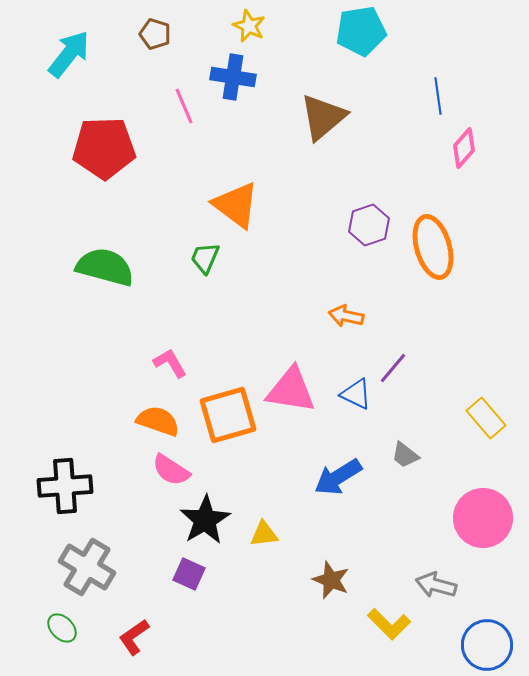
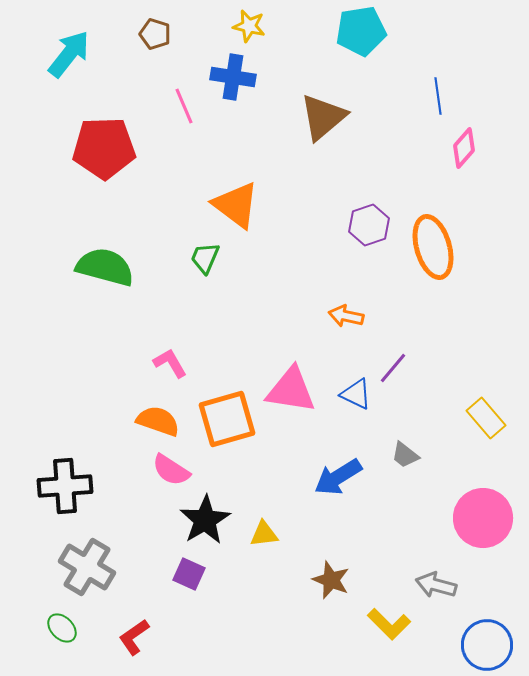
yellow star: rotated 12 degrees counterclockwise
orange square: moved 1 px left, 4 px down
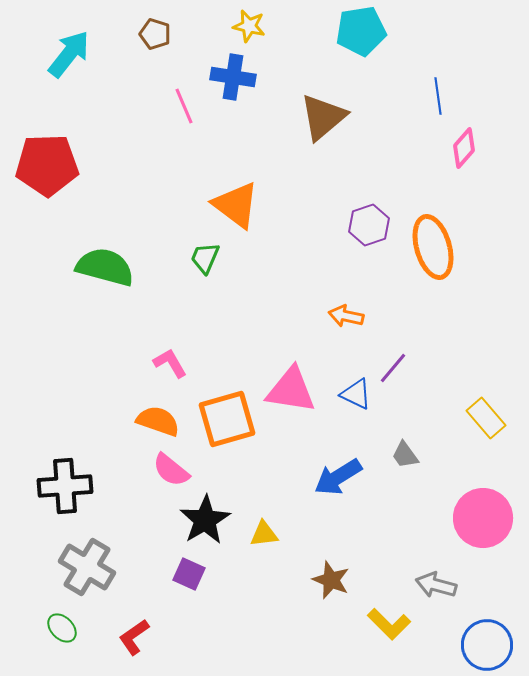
red pentagon: moved 57 px left, 17 px down
gray trapezoid: rotated 16 degrees clockwise
pink semicircle: rotated 6 degrees clockwise
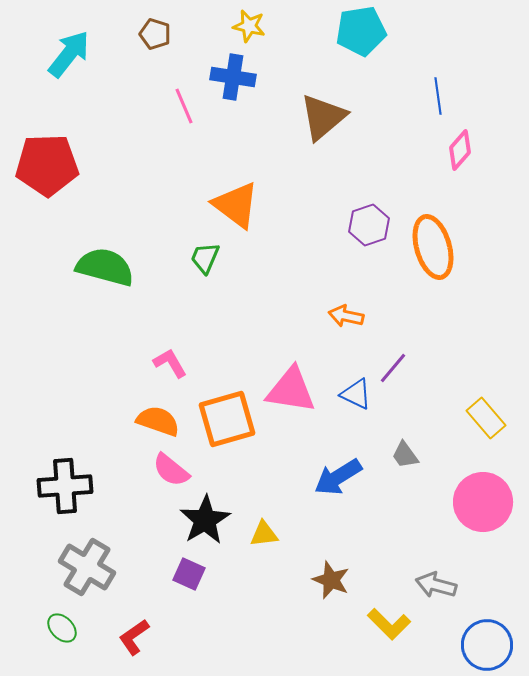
pink diamond: moved 4 px left, 2 px down
pink circle: moved 16 px up
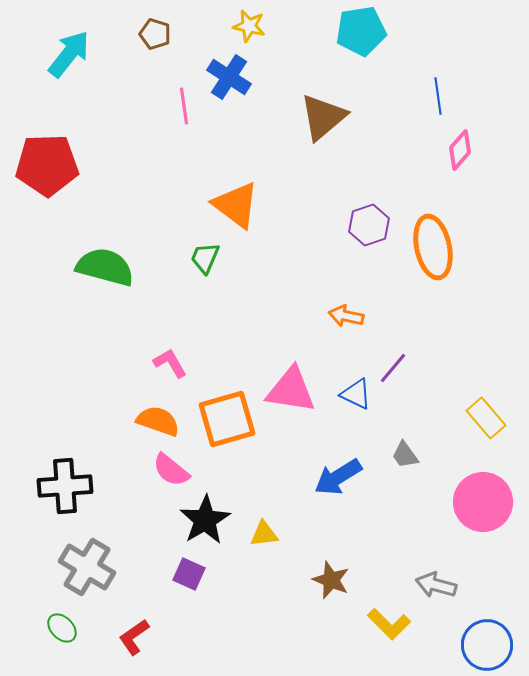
blue cross: moved 4 px left; rotated 24 degrees clockwise
pink line: rotated 15 degrees clockwise
orange ellipse: rotated 4 degrees clockwise
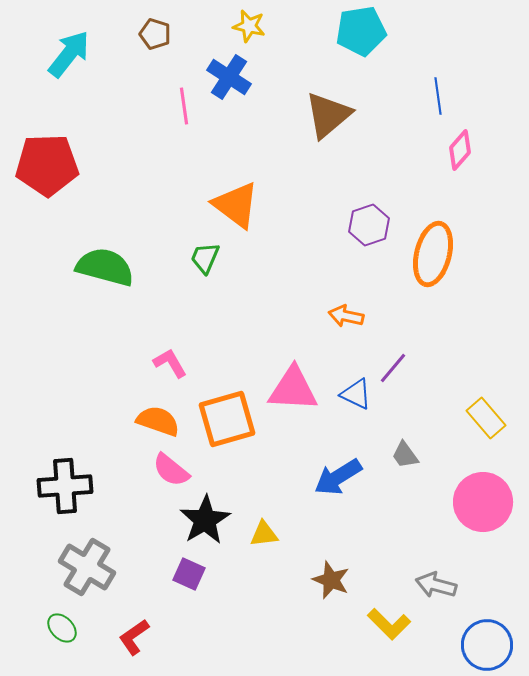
brown triangle: moved 5 px right, 2 px up
orange ellipse: moved 7 px down; rotated 26 degrees clockwise
pink triangle: moved 2 px right, 1 px up; rotated 6 degrees counterclockwise
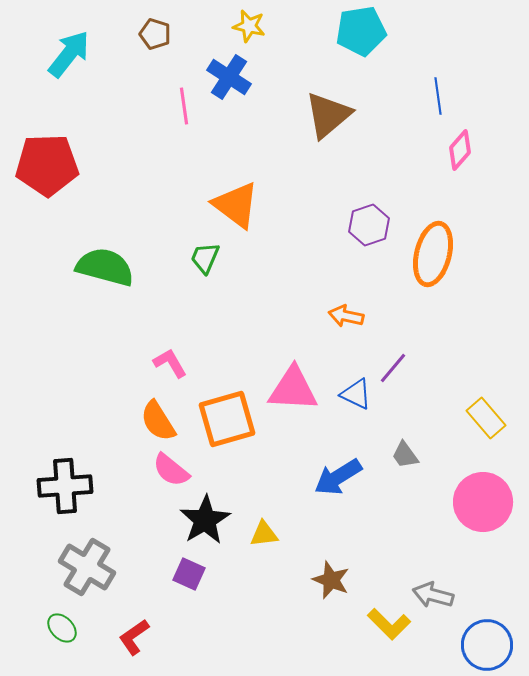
orange semicircle: rotated 141 degrees counterclockwise
gray arrow: moved 3 px left, 10 px down
